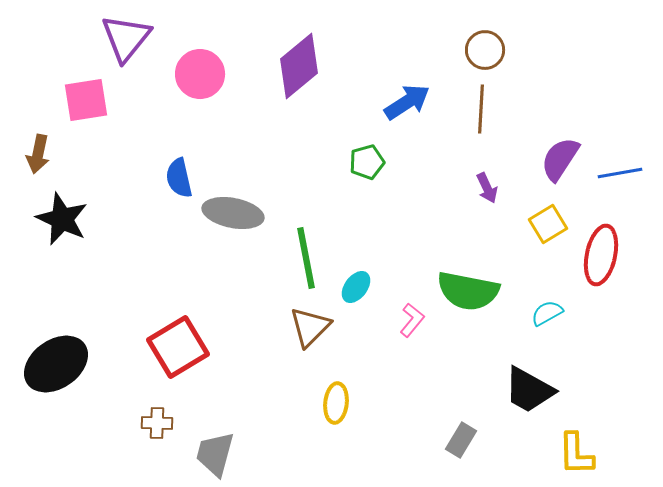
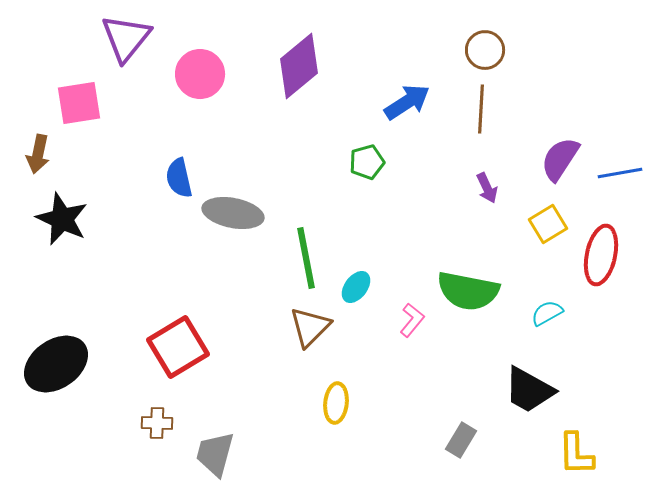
pink square: moved 7 px left, 3 px down
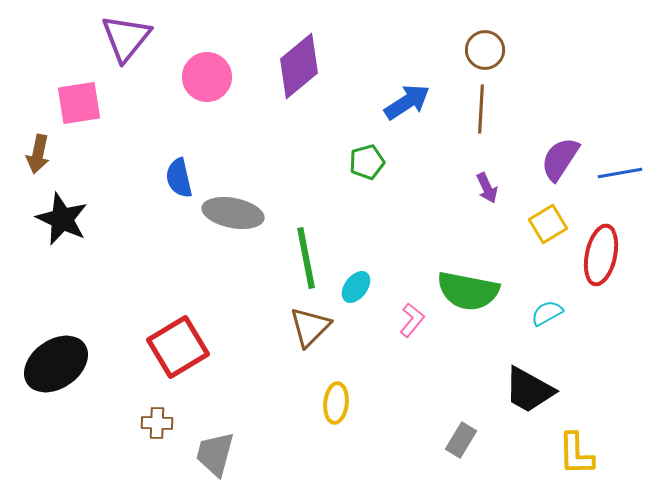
pink circle: moved 7 px right, 3 px down
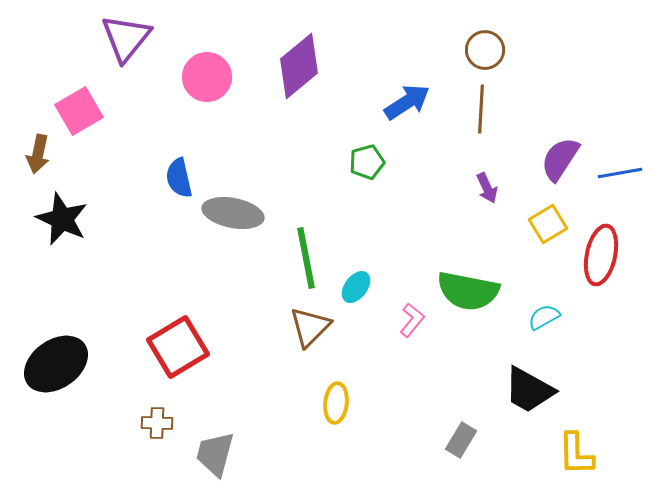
pink square: moved 8 px down; rotated 21 degrees counterclockwise
cyan semicircle: moved 3 px left, 4 px down
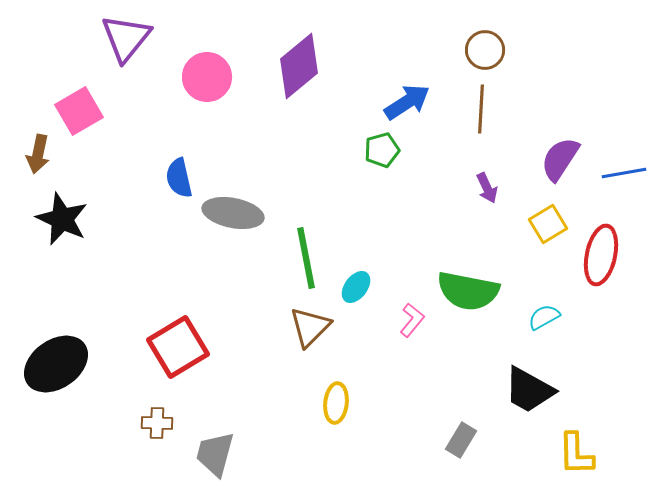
green pentagon: moved 15 px right, 12 px up
blue line: moved 4 px right
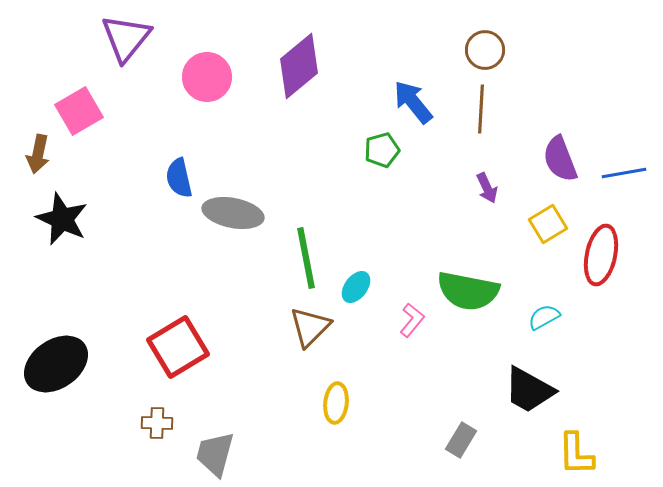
blue arrow: moved 6 px right; rotated 96 degrees counterclockwise
purple semicircle: rotated 54 degrees counterclockwise
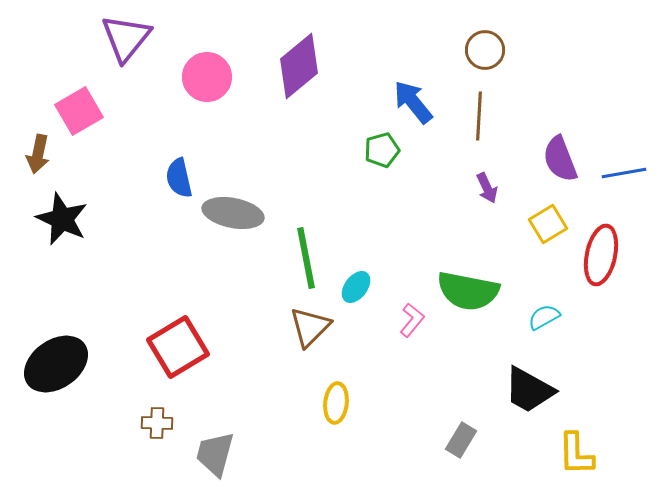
brown line: moved 2 px left, 7 px down
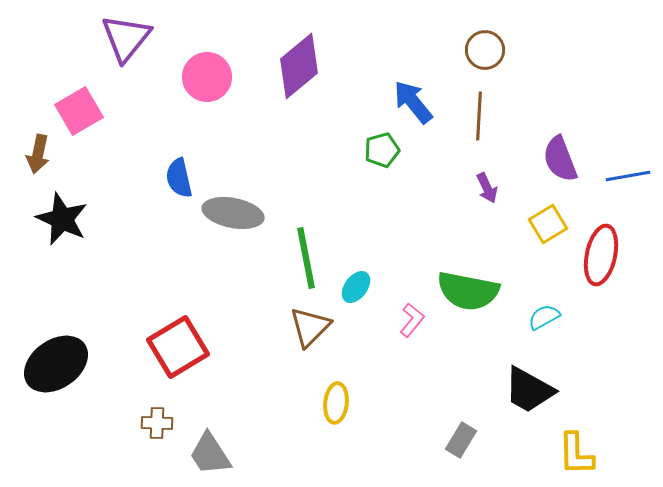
blue line: moved 4 px right, 3 px down
gray trapezoid: moved 5 px left; rotated 48 degrees counterclockwise
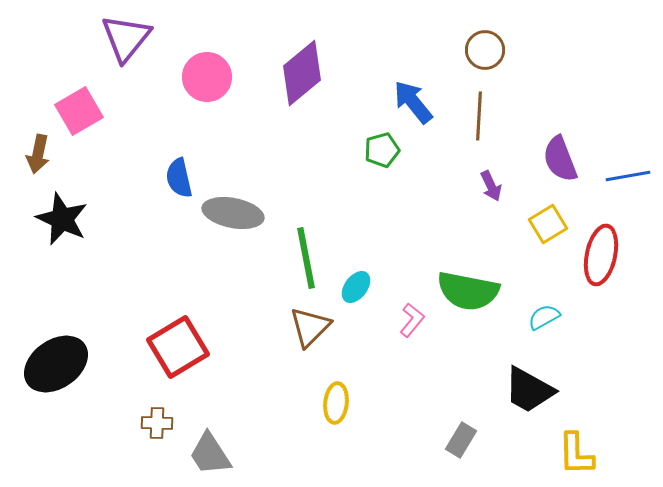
purple diamond: moved 3 px right, 7 px down
purple arrow: moved 4 px right, 2 px up
